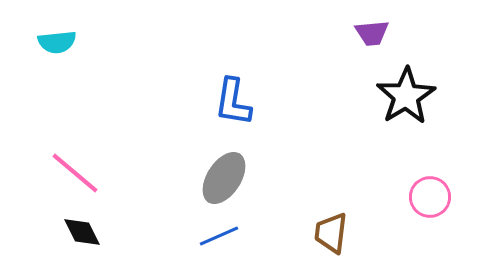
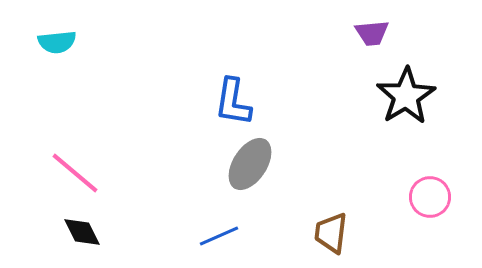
gray ellipse: moved 26 px right, 14 px up
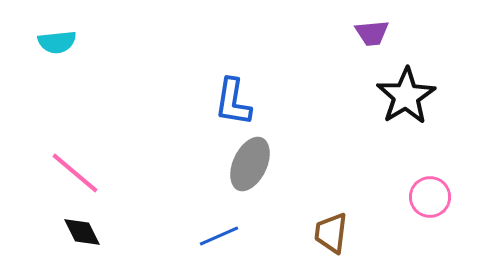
gray ellipse: rotated 8 degrees counterclockwise
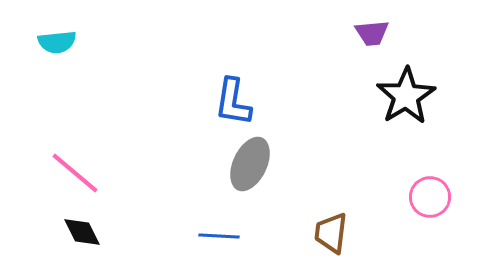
blue line: rotated 27 degrees clockwise
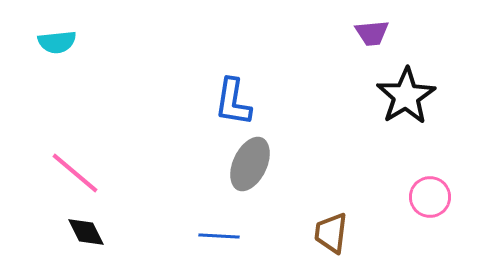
black diamond: moved 4 px right
